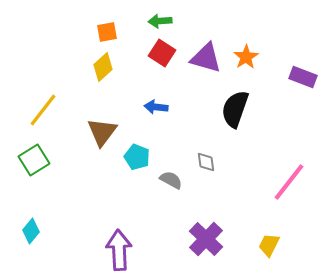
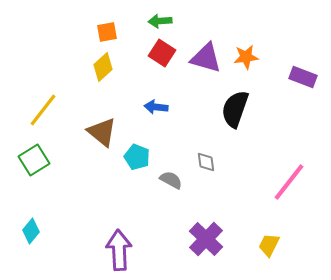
orange star: rotated 25 degrees clockwise
brown triangle: rotated 28 degrees counterclockwise
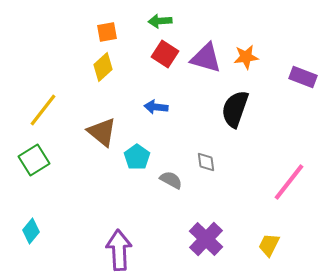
red square: moved 3 px right, 1 px down
cyan pentagon: rotated 15 degrees clockwise
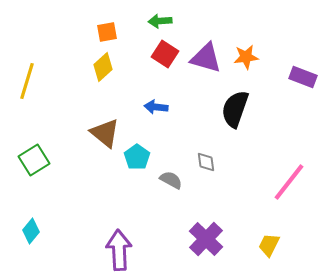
yellow line: moved 16 px left, 29 px up; rotated 21 degrees counterclockwise
brown triangle: moved 3 px right, 1 px down
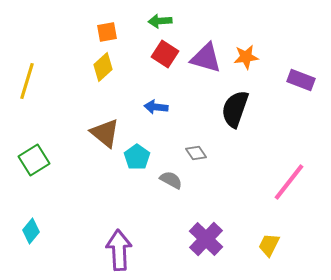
purple rectangle: moved 2 px left, 3 px down
gray diamond: moved 10 px left, 9 px up; rotated 25 degrees counterclockwise
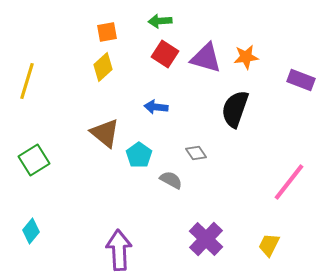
cyan pentagon: moved 2 px right, 2 px up
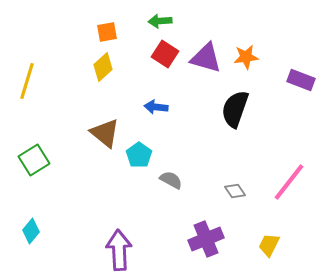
gray diamond: moved 39 px right, 38 px down
purple cross: rotated 24 degrees clockwise
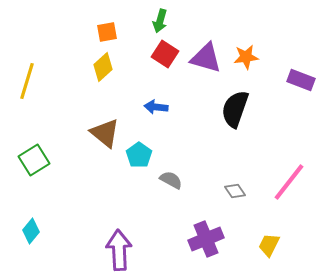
green arrow: rotated 70 degrees counterclockwise
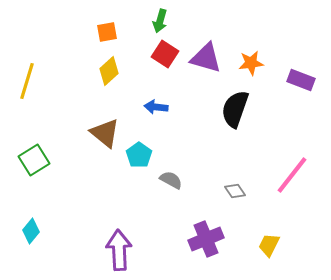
orange star: moved 5 px right, 6 px down
yellow diamond: moved 6 px right, 4 px down
pink line: moved 3 px right, 7 px up
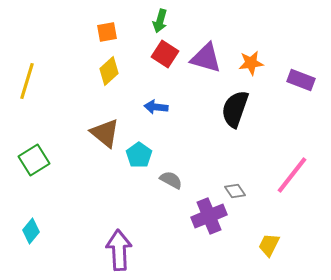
purple cross: moved 3 px right, 23 px up
